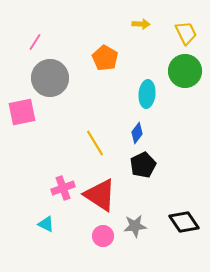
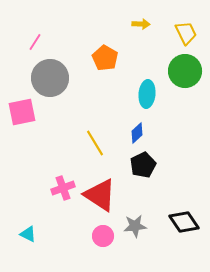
blue diamond: rotated 10 degrees clockwise
cyan triangle: moved 18 px left, 10 px down
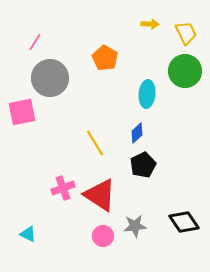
yellow arrow: moved 9 px right
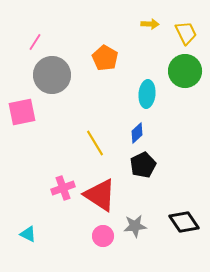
gray circle: moved 2 px right, 3 px up
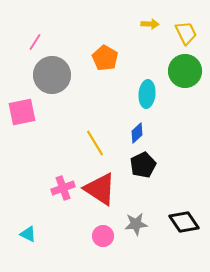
red triangle: moved 6 px up
gray star: moved 1 px right, 2 px up
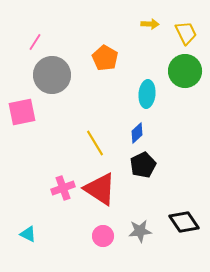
gray star: moved 4 px right, 7 px down
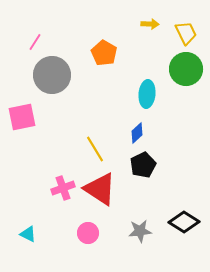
orange pentagon: moved 1 px left, 5 px up
green circle: moved 1 px right, 2 px up
pink square: moved 5 px down
yellow line: moved 6 px down
black diamond: rotated 24 degrees counterclockwise
pink circle: moved 15 px left, 3 px up
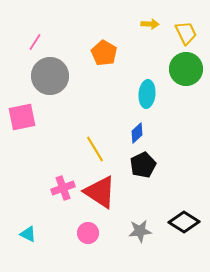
gray circle: moved 2 px left, 1 px down
red triangle: moved 3 px down
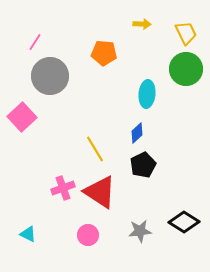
yellow arrow: moved 8 px left
orange pentagon: rotated 25 degrees counterclockwise
pink square: rotated 32 degrees counterclockwise
pink circle: moved 2 px down
